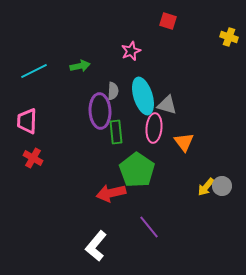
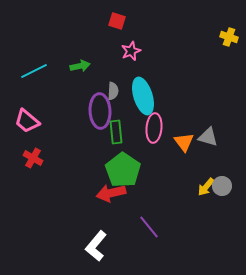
red square: moved 51 px left
gray triangle: moved 41 px right, 32 px down
pink trapezoid: rotated 52 degrees counterclockwise
green pentagon: moved 14 px left
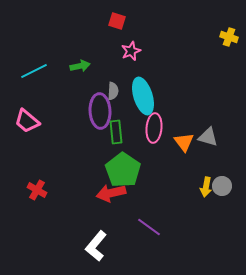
red cross: moved 4 px right, 32 px down
yellow arrow: rotated 30 degrees counterclockwise
purple line: rotated 15 degrees counterclockwise
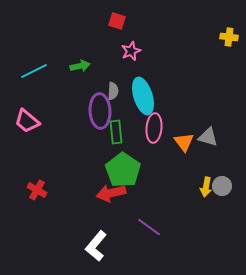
yellow cross: rotated 12 degrees counterclockwise
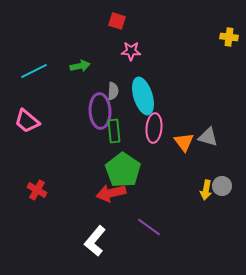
pink star: rotated 24 degrees clockwise
green rectangle: moved 2 px left, 1 px up
yellow arrow: moved 3 px down
white L-shape: moved 1 px left, 5 px up
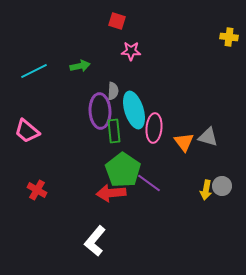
cyan ellipse: moved 9 px left, 14 px down
pink trapezoid: moved 10 px down
red arrow: rotated 8 degrees clockwise
purple line: moved 44 px up
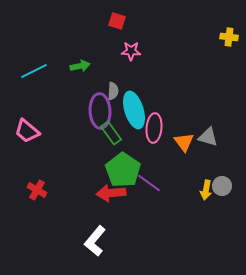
green rectangle: moved 3 px left, 2 px down; rotated 30 degrees counterclockwise
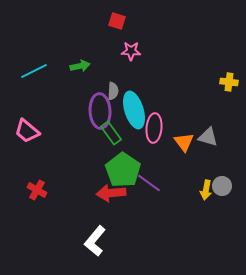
yellow cross: moved 45 px down
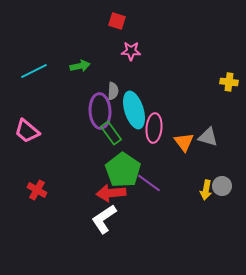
white L-shape: moved 9 px right, 22 px up; rotated 16 degrees clockwise
